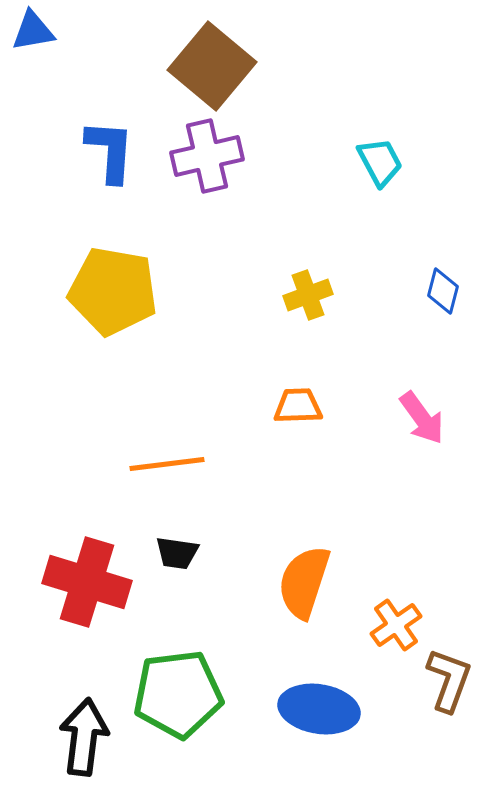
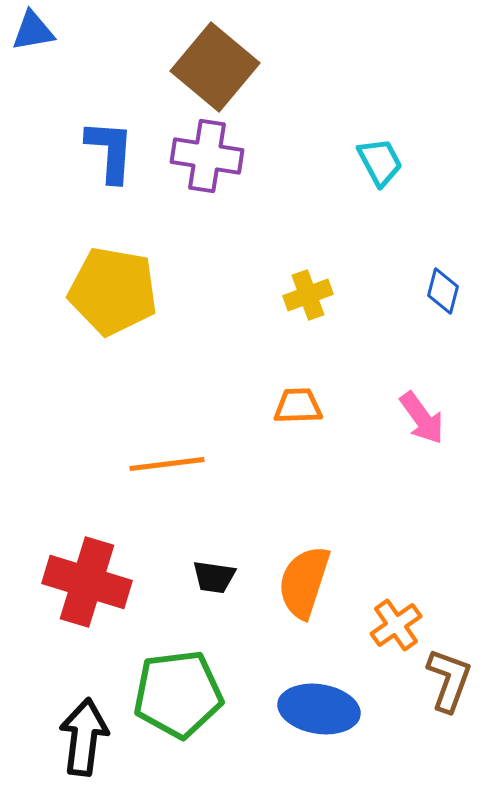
brown square: moved 3 px right, 1 px down
purple cross: rotated 22 degrees clockwise
black trapezoid: moved 37 px right, 24 px down
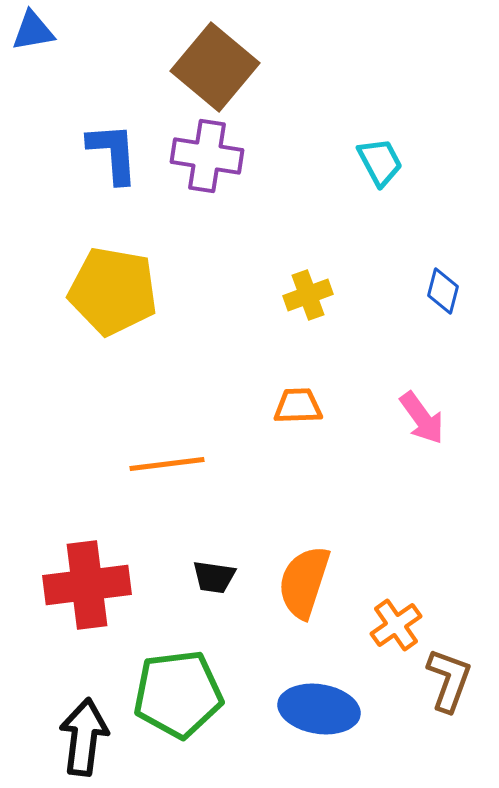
blue L-shape: moved 3 px right, 2 px down; rotated 8 degrees counterclockwise
red cross: moved 3 px down; rotated 24 degrees counterclockwise
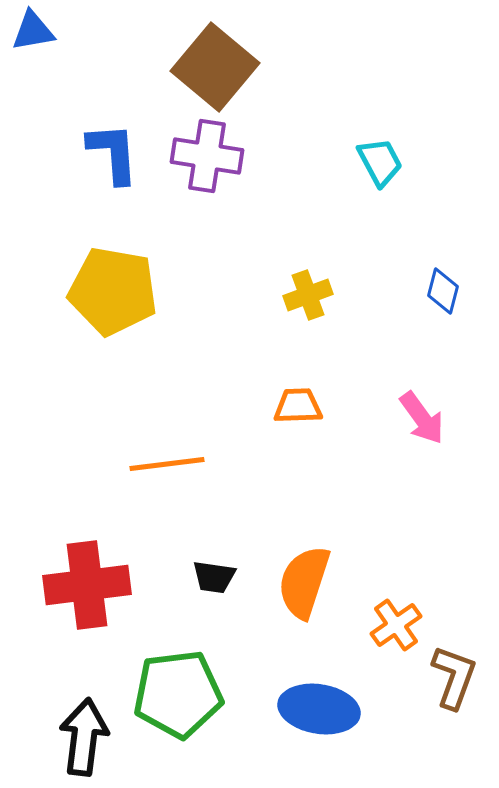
brown L-shape: moved 5 px right, 3 px up
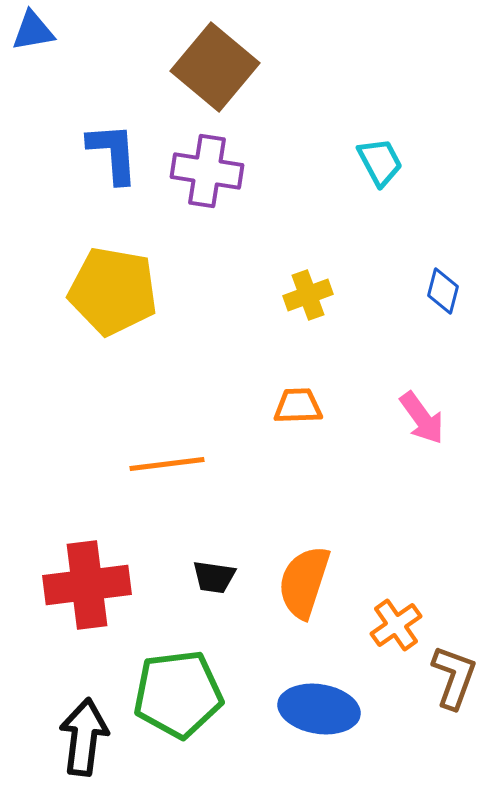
purple cross: moved 15 px down
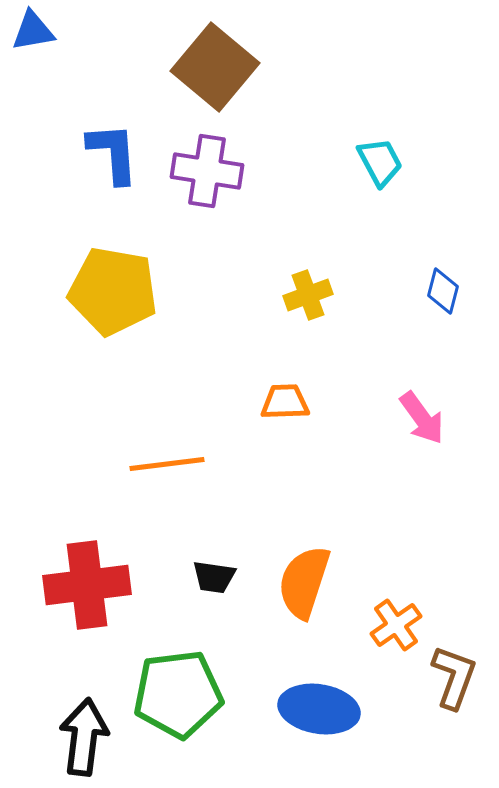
orange trapezoid: moved 13 px left, 4 px up
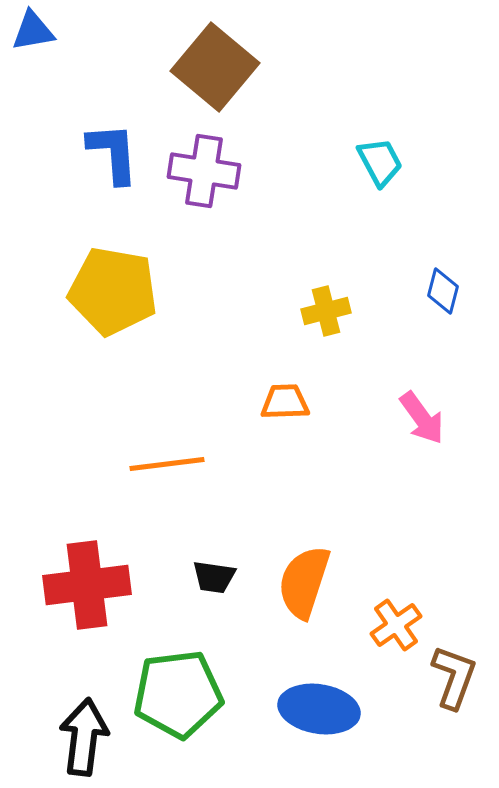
purple cross: moved 3 px left
yellow cross: moved 18 px right, 16 px down; rotated 6 degrees clockwise
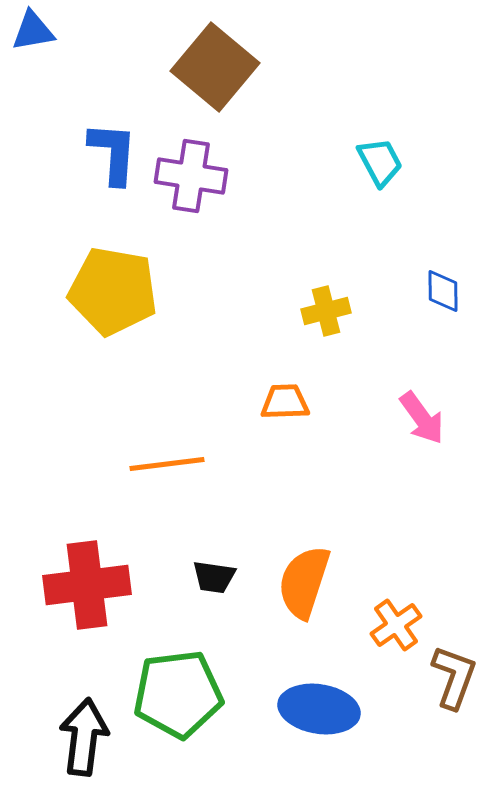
blue L-shape: rotated 8 degrees clockwise
purple cross: moved 13 px left, 5 px down
blue diamond: rotated 15 degrees counterclockwise
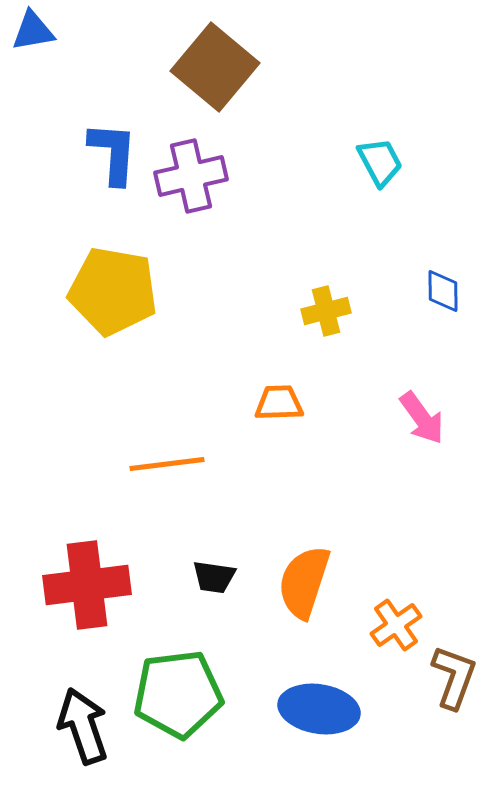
purple cross: rotated 22 degrees counterclockwise
orange trapezoid: moved 6 px left, 1 px down
black arrow: moved 1 px left, 11 px up; rotated 26 degrees counterclockwise
